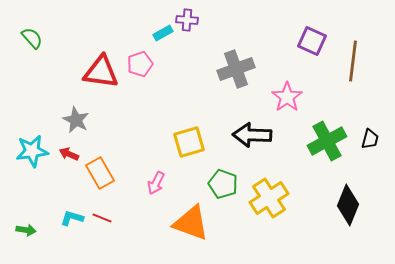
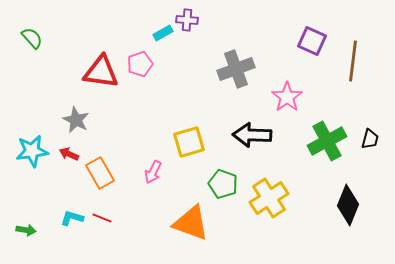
pink arrow: moved 3 px left, 11 px up
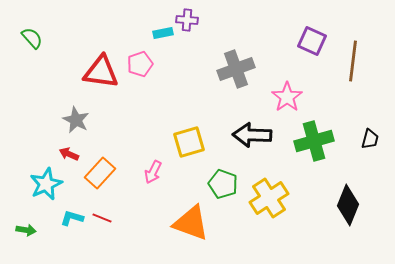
cyan rectangle: rotated 18 degrees clockwise
green cross: moved 13 px left; rotated 12 degrees clockwise
cyan star: moved 14 px right, 33 px down; rotated 16 degrees counterclockwise
orange rectangle: rotated 72 degrees clockwise
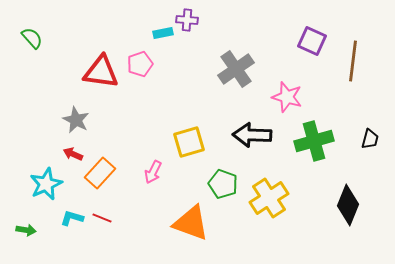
gray cross: rotated 15 degrees counterclockwise
pink star: rotated 20 degrees counterclockwise
red arrow: moved 4 px right
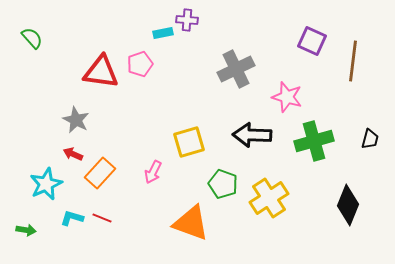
gray cross: rotated 9 degrees clockwise
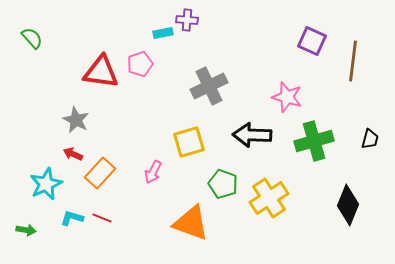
gray cross: moved 27 px left, 17 px down
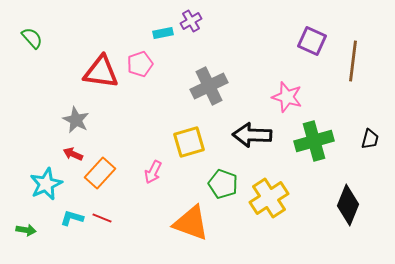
purple cross: moved 4 px right, 1 px down; rotated 35 degrees counterclockwise
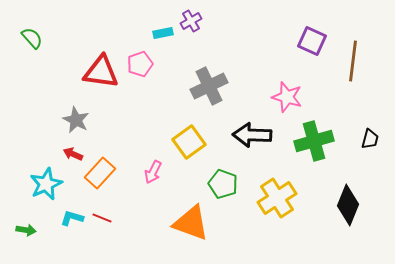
yellow square: rotated 20 degrees counterclockwise
yellow cross: moved 8 px right
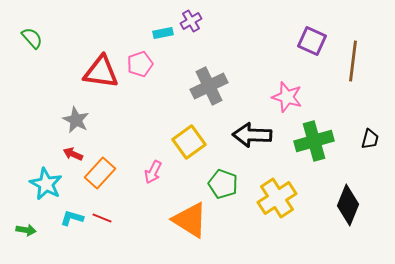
cyan star: rotated 20 degrees counterclockwise
orange triangle: moved 1 px left, 3 px up; rotated 12 degrees clockwise
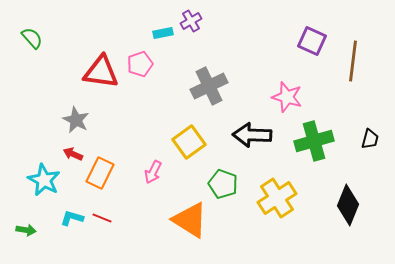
orange rectangle: rotated 16 degrees counterclockwise
cyan star: moved 2 px left, 4 px up
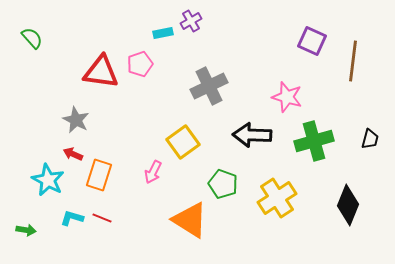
yellow square: moved 6 px left
orange rectangle: moved 1 px left, 2 px down; rotated 8 degrees counterclockwise
cyan star: moved 4 px right
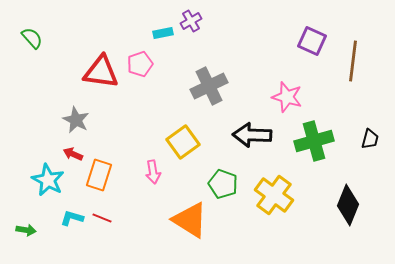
pink arrow: rotated 35 degrees counterclockwise
yellow cross: moved 3 px left, 3 px up; rotated 21 degrees counterclockwise
